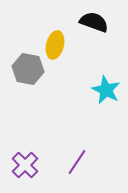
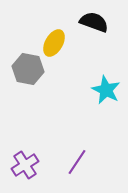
yellow ellipse: moved 1 px left, 2 px up; rotated 16 degrees clockwise
purple cross: rotated 12 degrees clockwise
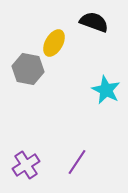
purple cross: moved 1 px right
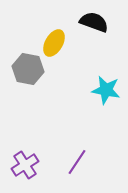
cyan star: rotated 16 degrees counterclockwise
purple cross: moved 1 px left
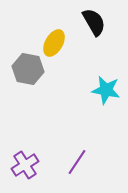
black semicircle: rotated 40 degrees clockwise
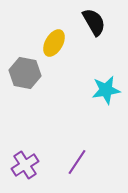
gray hexagon: moved 3 px left, 4 px down
cyan star: rotated 20 degrees counterclockwise
